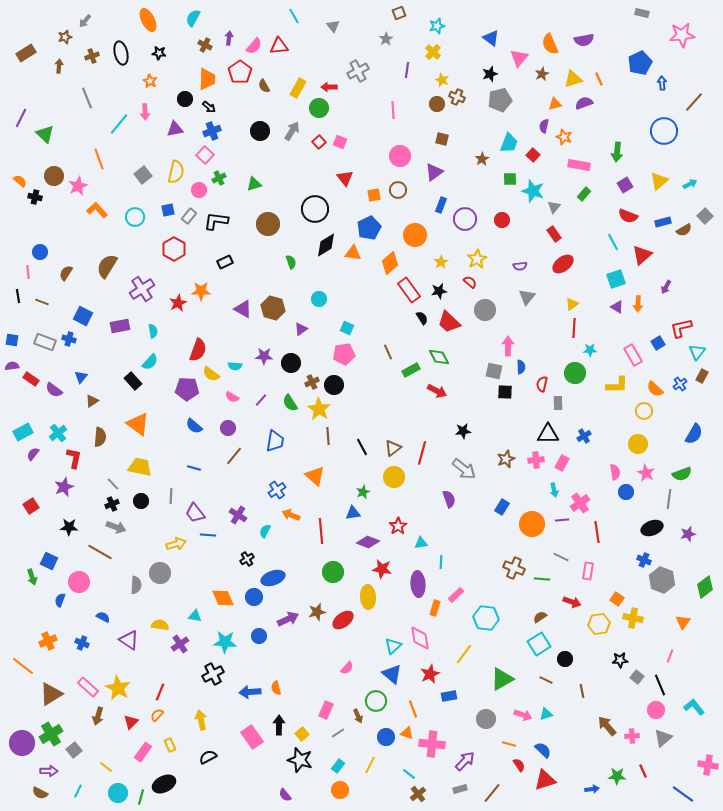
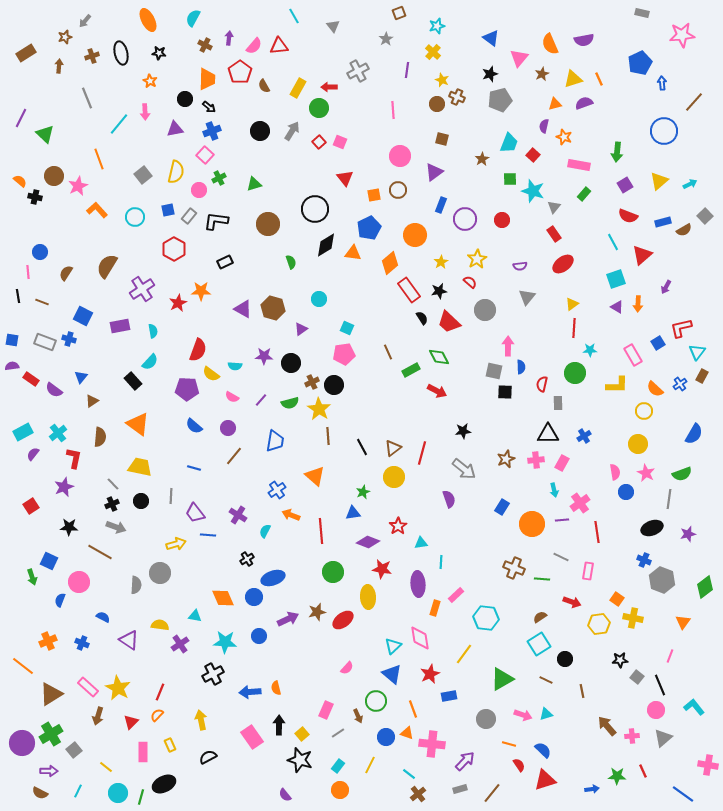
green semicircle at (290, 403): rotated 72 degrees counterclockwise
pink rectangle at (143, 752): rotated 36 degrees counterclockwise
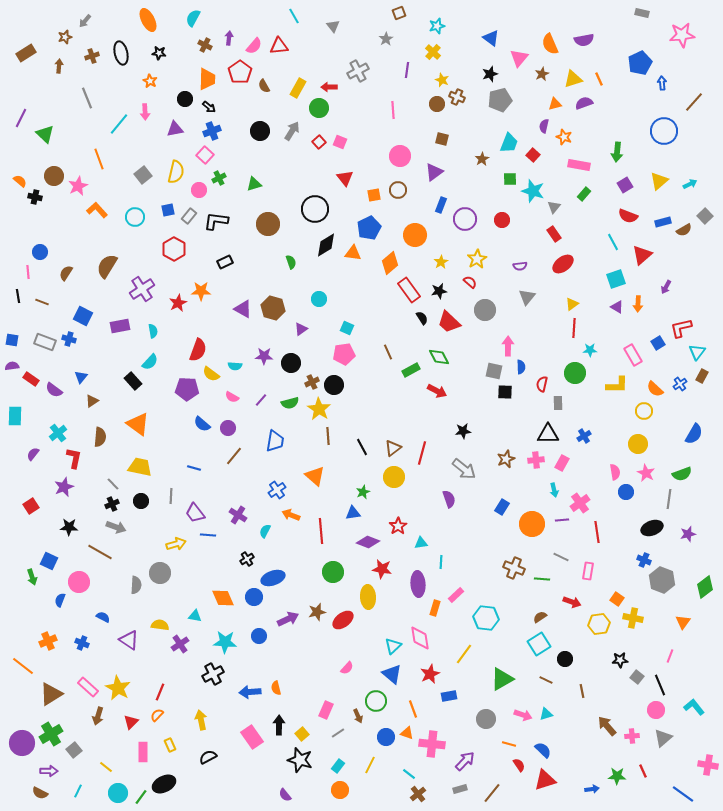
blue semicircle at (194, 426): moved 8 px right, 2 px up
cyan rectangle at (23, 432): moved 8 px left, 16 px up; rotated 60 degrees counterclockwise
green line at (141, 797): rotated 21 degrees clockwise
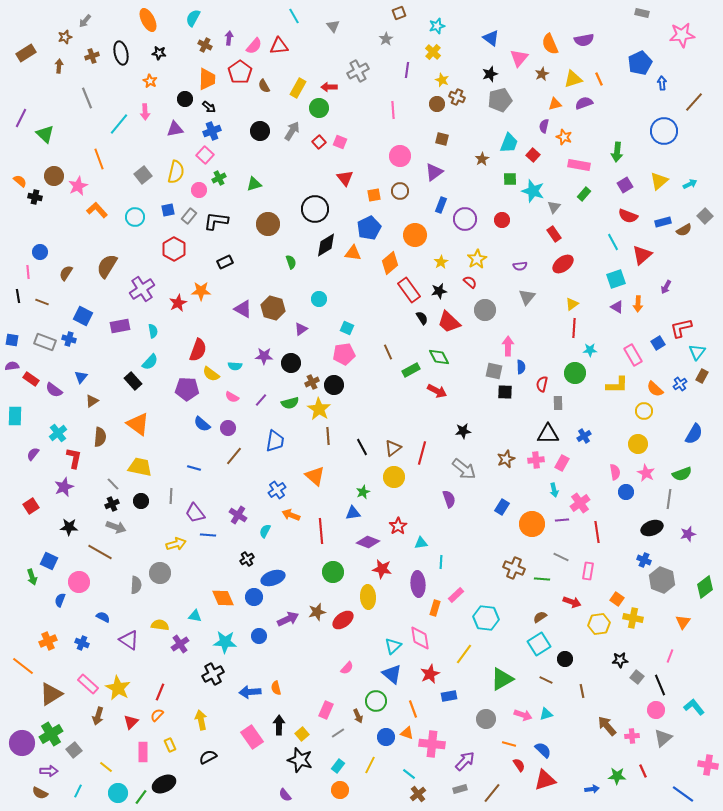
brown circle at (398, 190): moved 2 px right, 1 px down
pink rectangle at (88, 687): moved 3 px up
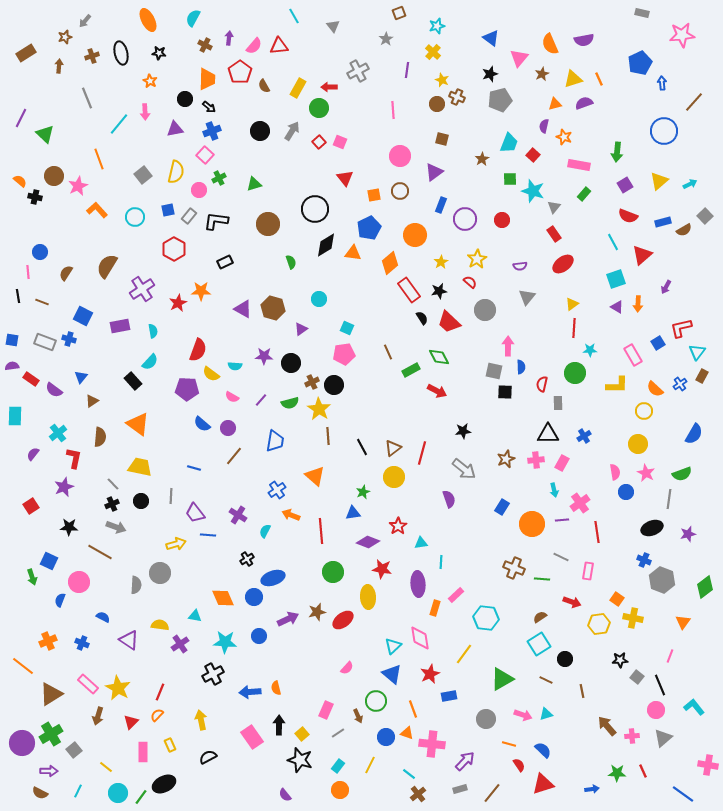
green star at (617, 776): moved 3 px up
red triangle at (545, 780): moved 2 px left, 4 px down
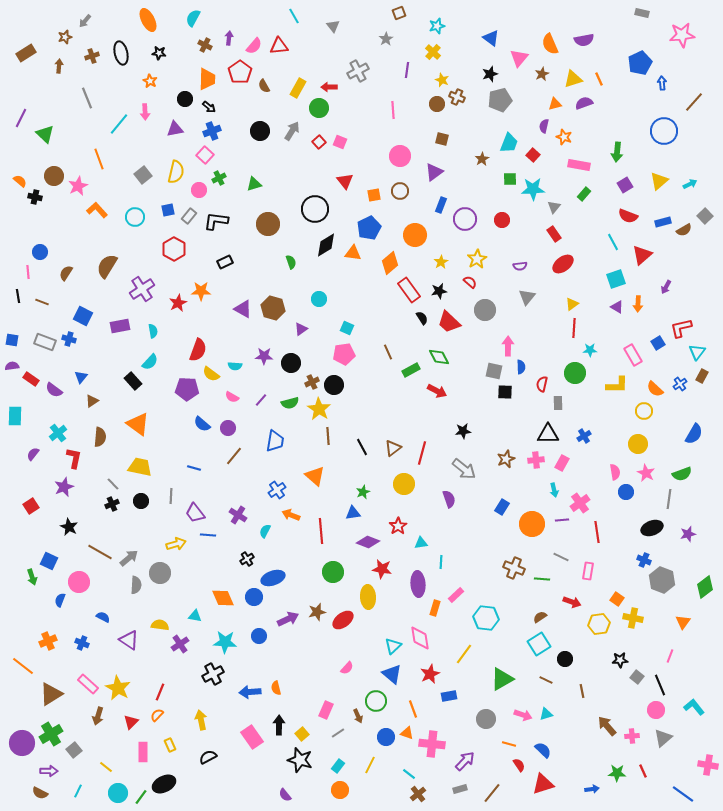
red triangle at (345, 178): moved 3 px down
cyan star at (533, 191): moved 2 px up; rotated 20 degrees counterclockwise
yellow circle at (394, 477): moved 10 px right, 7 px down
black star at (69, 527): rotated 24 degrees clockwise
gray arrow at (116, 527): moved 13 px right, 31 px down; rotated 60 degrees counterclockwise
